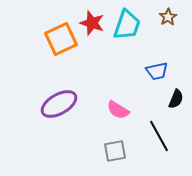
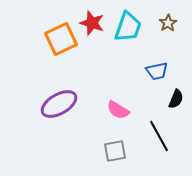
brown star: moved 6 px down
cyan trapezoid: moved 1 px right, 2 px down
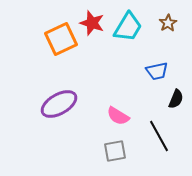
cyan trapezoid: rotated 12 degrees clockwise
pink semicircle: moved 6 px down
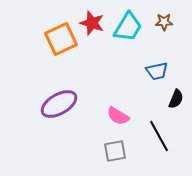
brown star: moved 4 px left, 1 px up; rotated 30 degrees clockwise
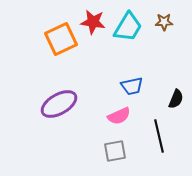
red star: moved 1 px right, 1 px up; rotated 10 degrees counterclockwise
blue trapezoid: moved 25 px left, 15 px down
pink semicircle: moved 1 px right; rotated 55 degrees counterclockwise
black line: rotated 16 degrees clockwise
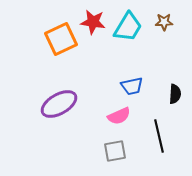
black semicircle: moved 1 px left, 5 px up; rotated 18 degrees counterclockwise
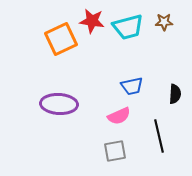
red star: moved 1 px left, 1 px up
cyan trapezoid: rotated 44 degrees clockwise
purple ellipse: rotated 33 degrees clockwise
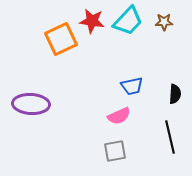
cyan trapezoid: moved 6 px up; rotated 32 degrees counterclockwise
purple ellipse: moved 28 px left
black line: moved 11 px right, 1 px down
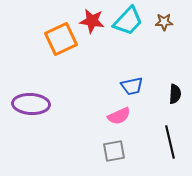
black line: moved 5 px down
gray square: moved 1 px left
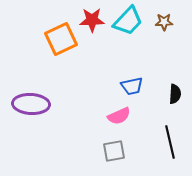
red star: moved 1 px up; rotated 10 degrees counterclockwise
